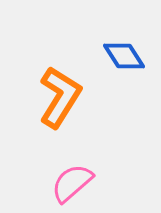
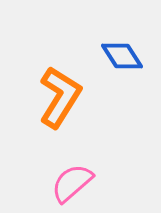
blue diamond: moved 2 px left
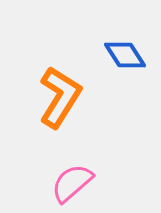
blue diamond: moved 3 px right, 1 px up
